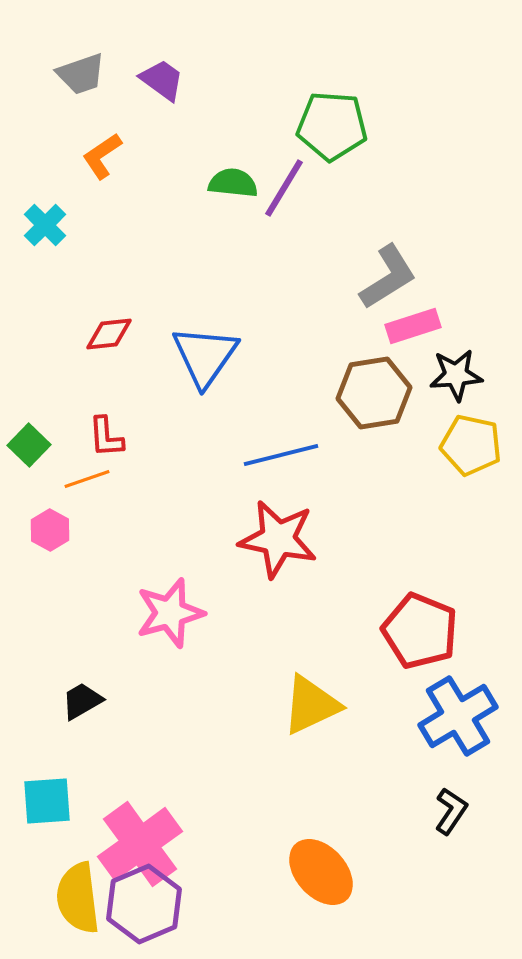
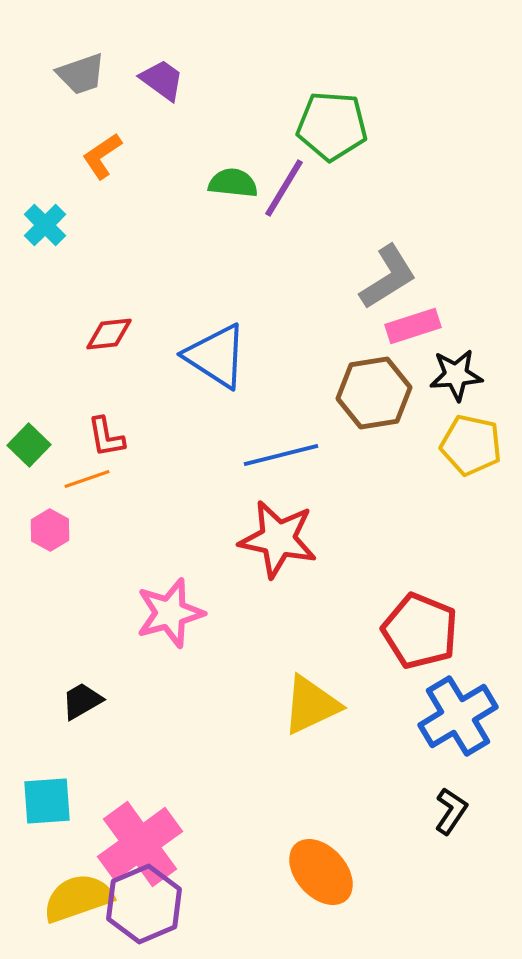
blue triangle: moved 11 px right; rotated 32 degrees counterclockwise
red L-shape: rotated 6 degrees counterclockwise
yellow semicircle: rotated 78 degrees clockwise
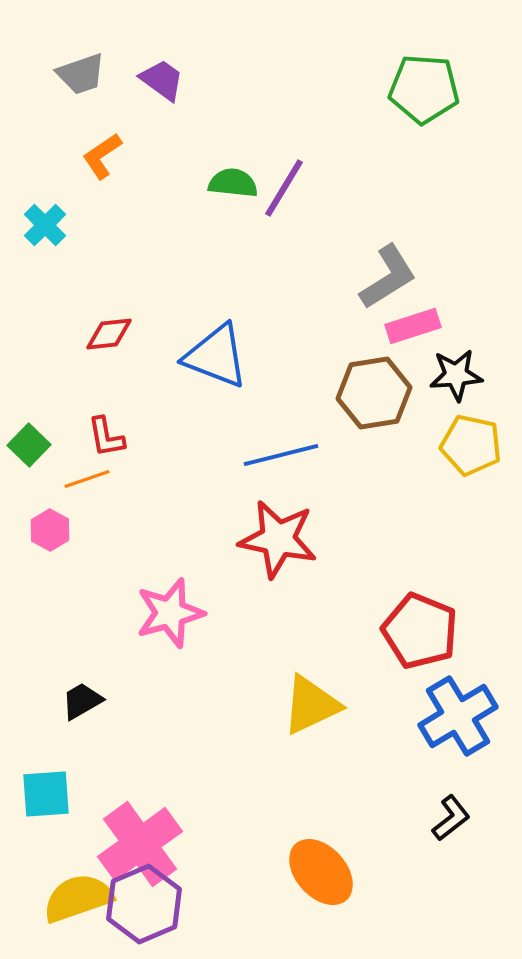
green pentagon: moved 92 px right, 37 px up
blue triangle: rotated 12 degrees counterclockwise
cyan square: moved 1 px left, 7 px up
black L-shape: moved 7 px down; rotated 18 degrees clockwise
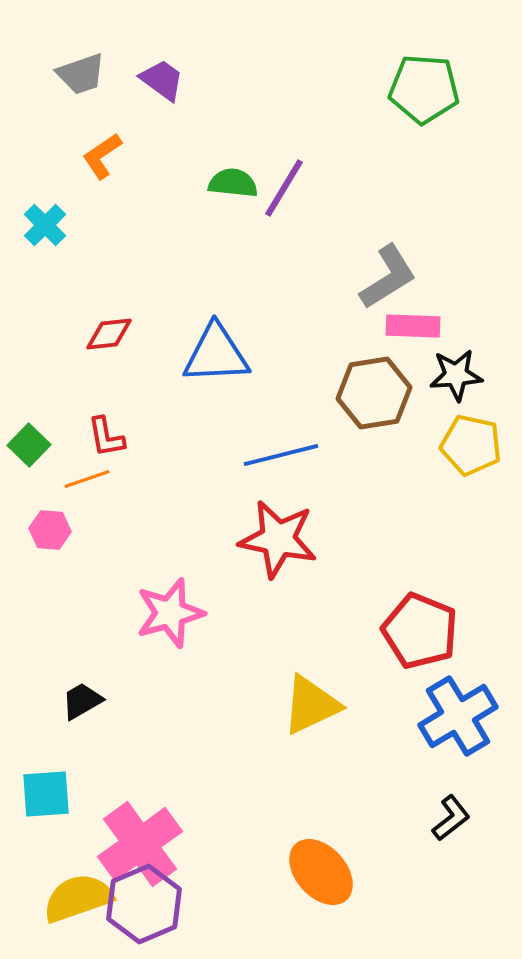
pink rectangle: rotated 20 degrees clockwise
blue triangle: moved 2 px up; rotated 24 degrees counterclockwise
pink hexagon: rotated 24 degrees counterclockwise
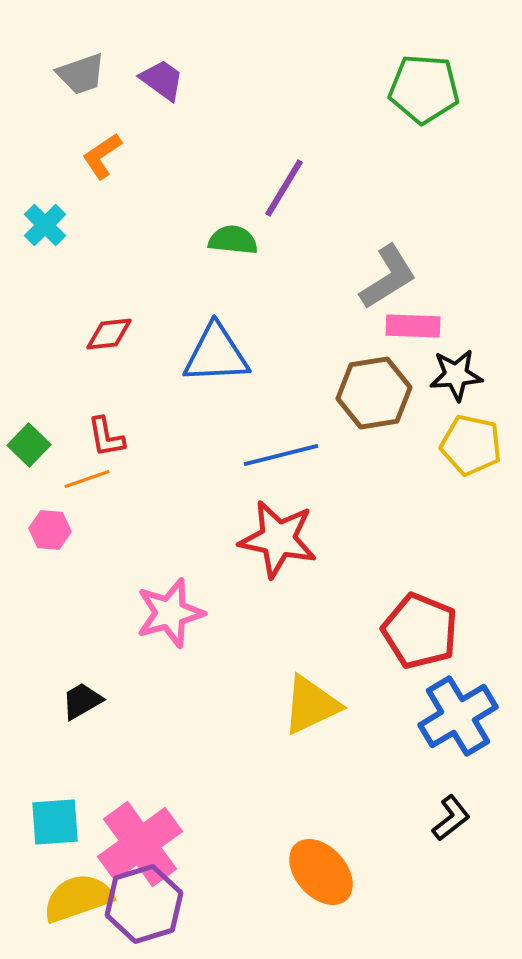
green semicircle: moved 57 px down
cyan square: moved 9 px right, 28 px down
purple hexagon: rotated 6 degrees clockwise
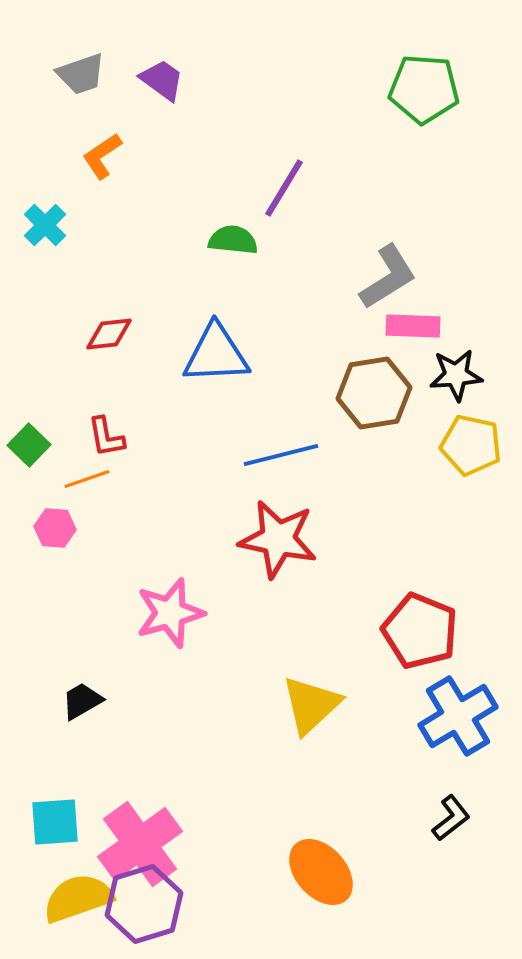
pink hexagon: moved 5 px right, 2 px up
yellow triangle: rotated 18 degrees counterclockwise
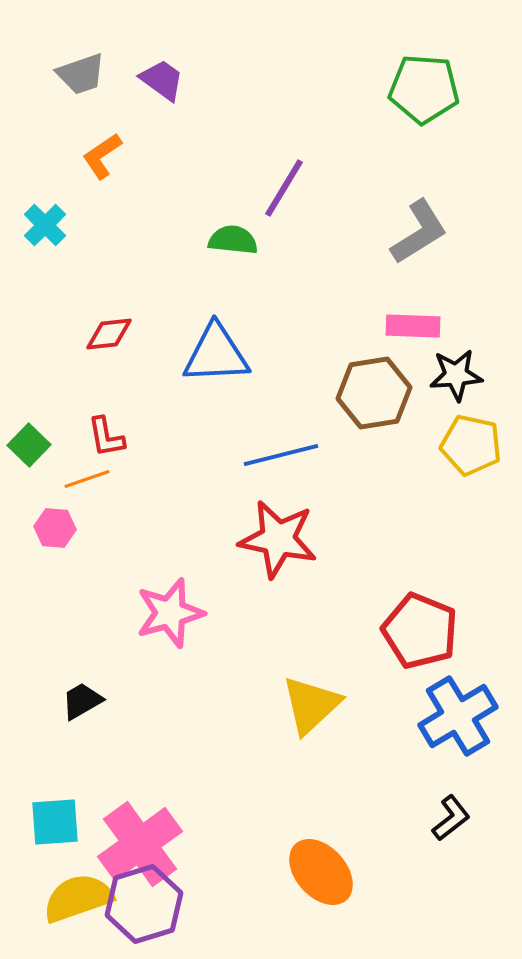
gray L-shape: moved 31 px right, 45 px up
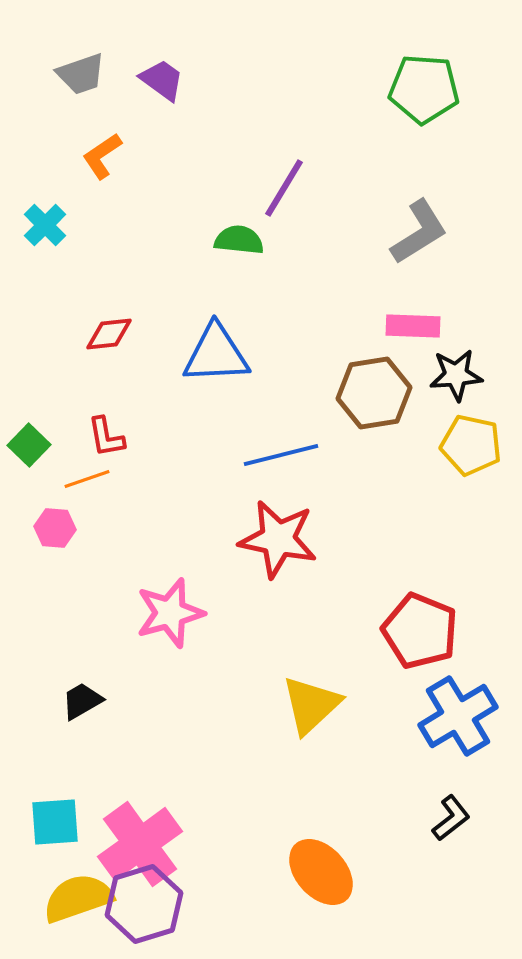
green semicircle: moved 6 px right
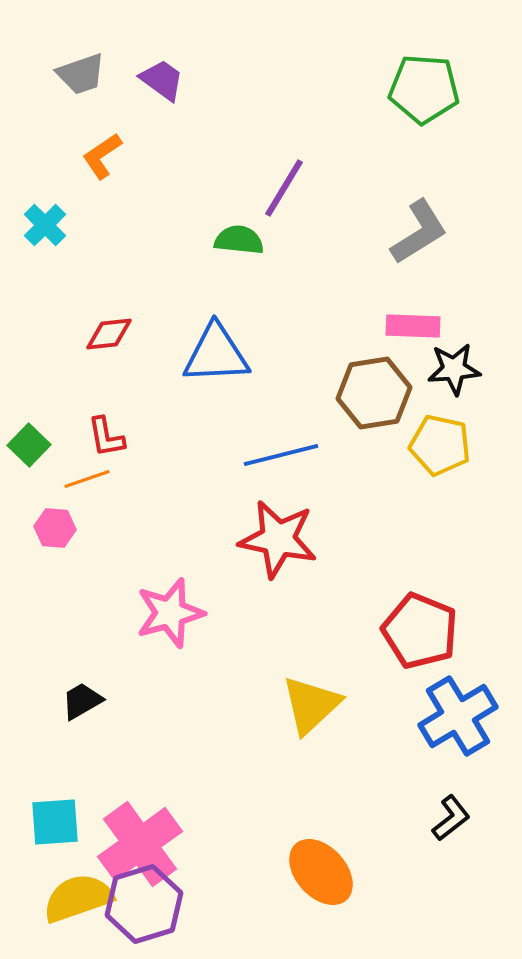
black star: moved 2 px left, 6 px up
yellow pentagon: moved 31 px left
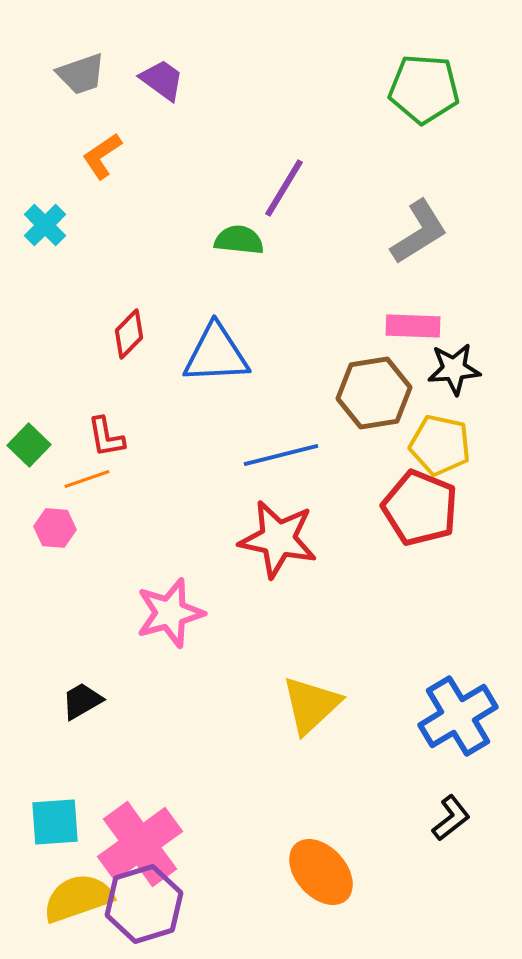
red diamond: moved 20 px right; rotated 39 degrees counterclockwise
red pentagon: moved 123 px up
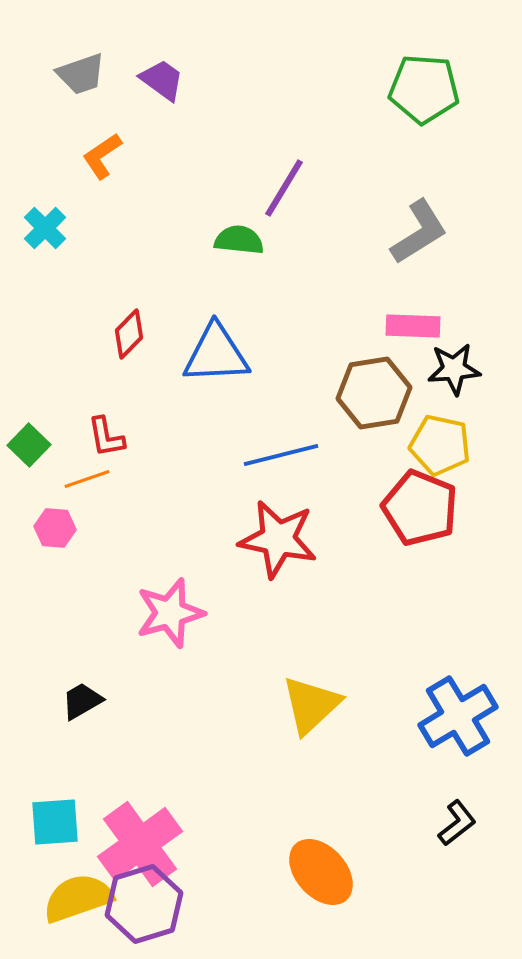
cyan cross: moved 3 px down
black L-shape: moved 6 px right, 5 px down
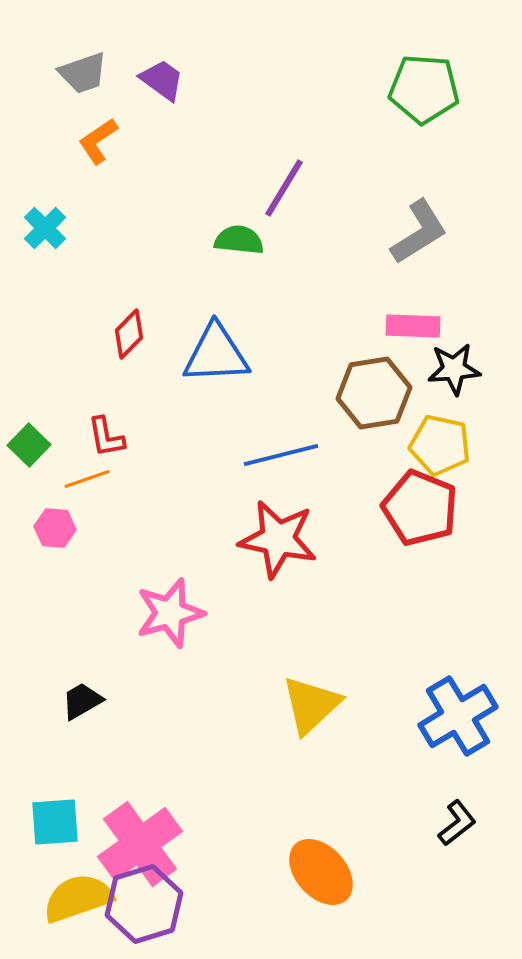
gray trapezoid: moved 2 px right, 1 px up
orange L-shape: moved 4 px left, 15 px up
